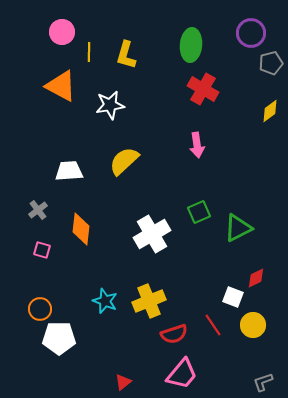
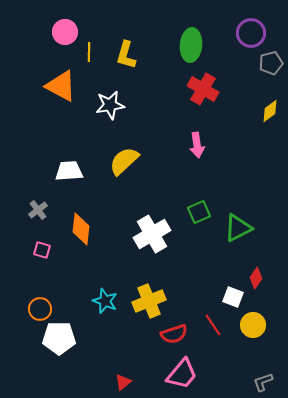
pink circle: moved 3 px right
red diamond: rotated 30 degrees counterclockwise
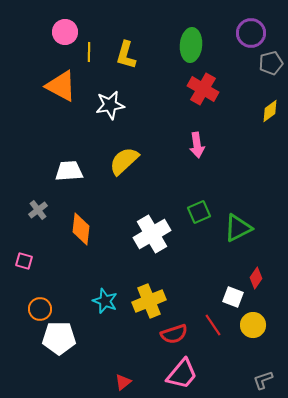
pink square: moved 18 px left, 11 px down
gray L-shape: moved 2 px up
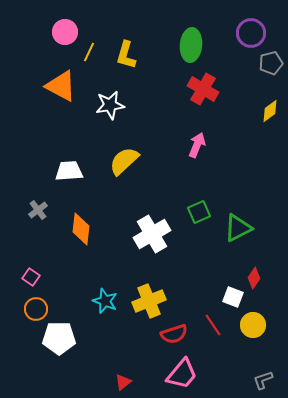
yellow line: rotated 24 degrees clockwise
pink arrow: rotated 150 degrees counterclockwise
pink square: moved 7 px right, 16 px down; rotated 18 degrees clockwise
red diamond: moved 2 px left
orange circle: moved 4 px left
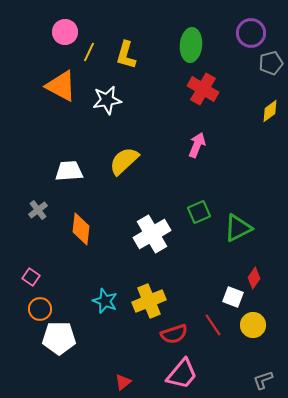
white star: moved 3 px left, 5 px up
orange circle: moved 4 px right
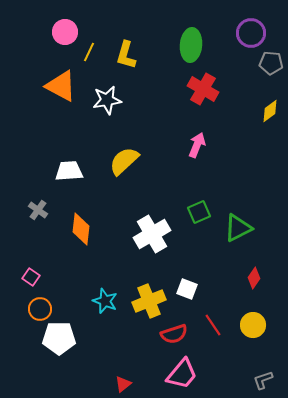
gray pentagon: rotated 20 degrees clockwise
gray cross: rotated 18 degrees counterclockwise
white square: moved 46 px left, 8 px up
red triangle: moved 2 px down
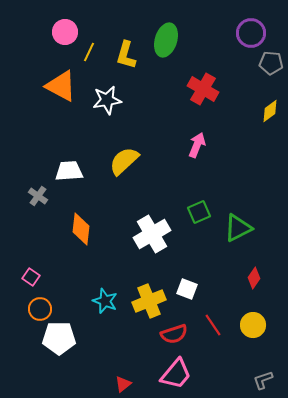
green ellipse: moved 25 px left, 5 px up; rotated 12 degrees clockwise
gray cross: moved 14 px up
pink trapezoid: moved 6 px left
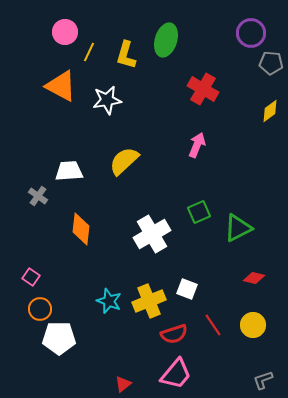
red diamond: rotated 70 degrees clockwise
cyan star: moved 4 px right
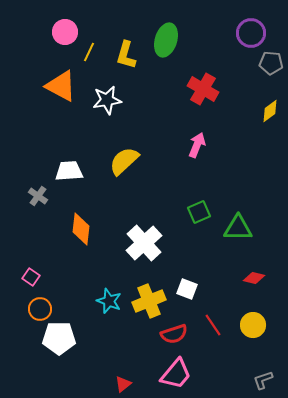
green triangle: rotated 28 degrees clockwise
white cross: moved 8 px left, 9 px down; rotated 12 degrees counterclockwise
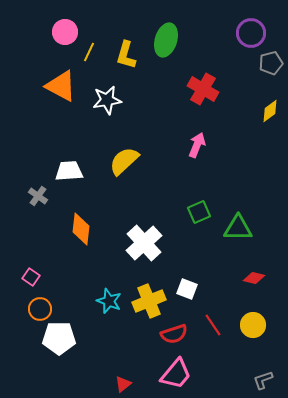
gray pentagon: rotated 20 degrees counterclockwise
